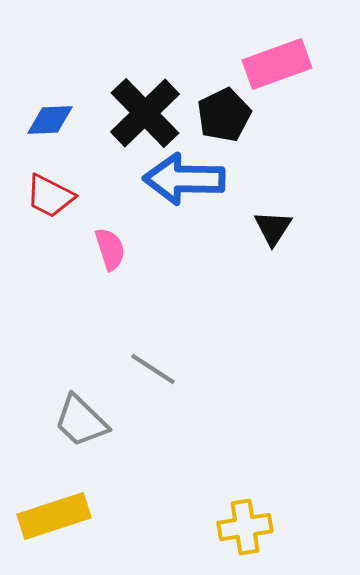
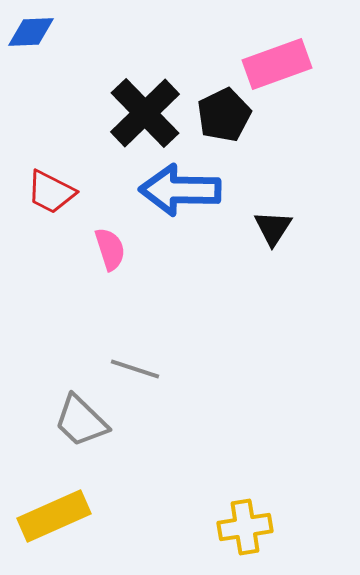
blue diamond: moved 19 px left, 88 px up
blue arrow: moved 4 px left, 11 px down
red trapezoid: moved 1 px right, 4 px up
gray line: moved 18 px left; rotated 15 degrees counterclockwise
yellow rectangle: rotated 6 degrees counterclockwise
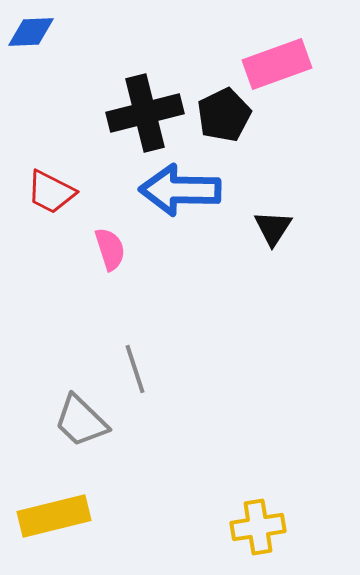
black cross: rotated 30 degrees clockwise
gray line: rotated 54 degrees clockwise
yellow rectangle: rotated 10 degrees clockwise
yellow cross: moved 13 px right
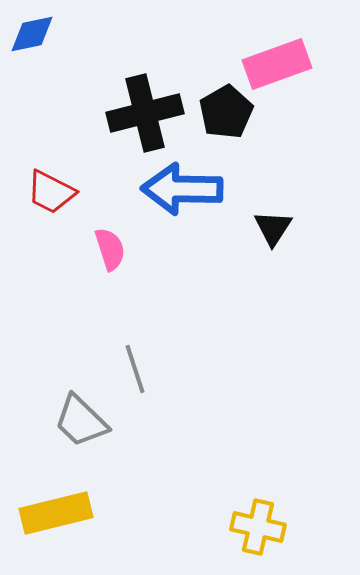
blue diamond: moved 1 px right, 2 px down; rotated 9 degrees counterclockwise
black pentagon: moved 2 px right, 3 px up; rotated 4 degrees counterclockwise
blue arrow: moved 2 px right, 1 px up
yellow rectangle: moved 2 px right, 3 px up
yellow cross: rotated 22 degrees clockwise
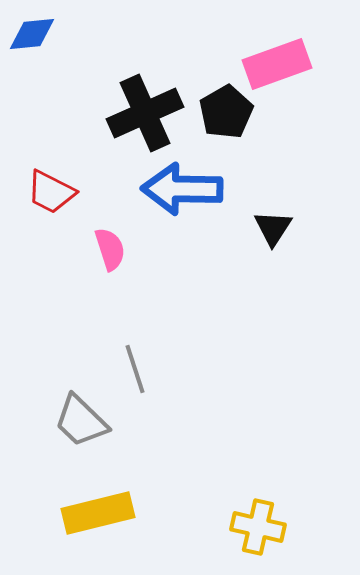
blue diamond: rotated 6 degrees clockwise
black cross: rotated 10 degrees counterclockwise
yellow rectangle: moved 42 px right
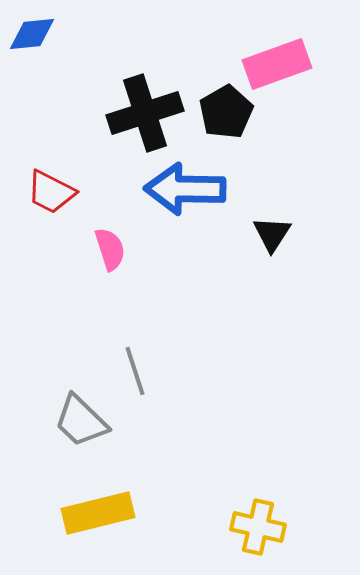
black cross: rotated 6 degrees clockwise
blue arrow: moved 3 px right
black triangle: moved 1 px left, 6 px down
gray line: moved 2 px down
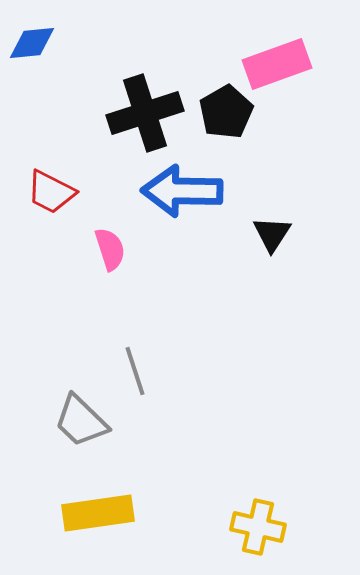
blue diamond: moved 9 px down
blue arrow: moved 3 px left, 2 px down
yellow rectangle: rotated 6 degrees clockwise
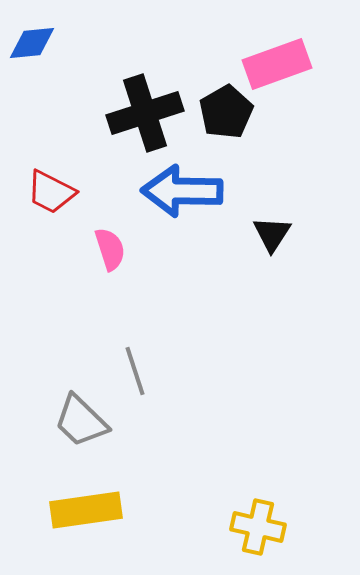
yellow rectangle: moved 12 px left, 3 px up
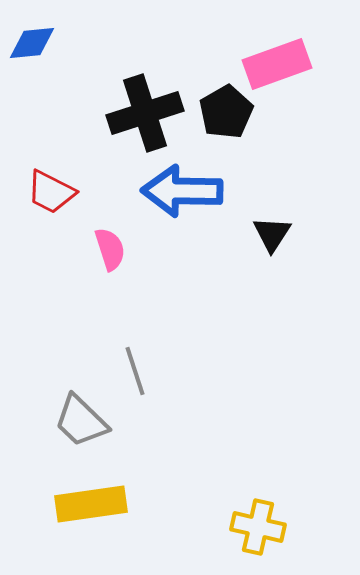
yellow rectangle: moved 5 px right, 6 px up
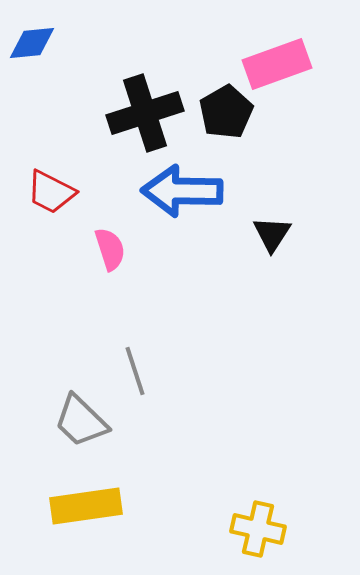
yellow rectangle: moved 5 px left, 2 px down
yellow cross: moved 2 px down
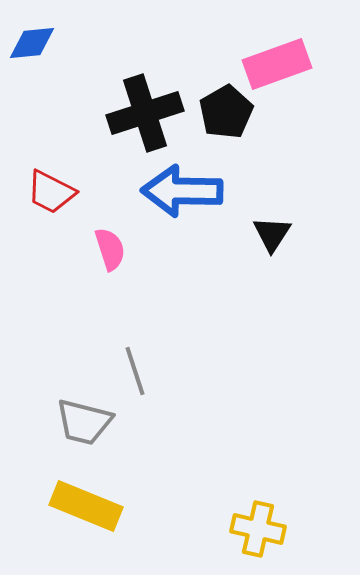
gray trapezoid: moved 3 px right, 1 px down; rotated 30 degrees counterclockwise
yellow rectangle: rotated 30 degrees clockwise
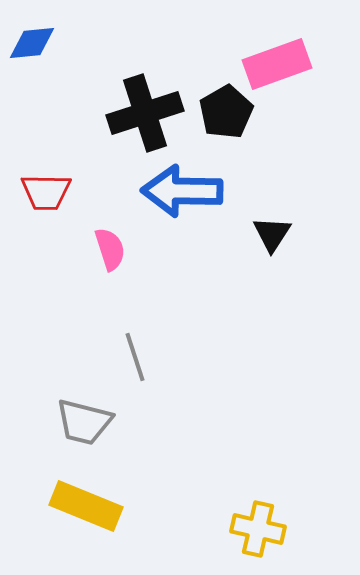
red trapezoid: moved 5 px left; rotated 26 degrees counterclockwise
gray line: moved 14 px up
